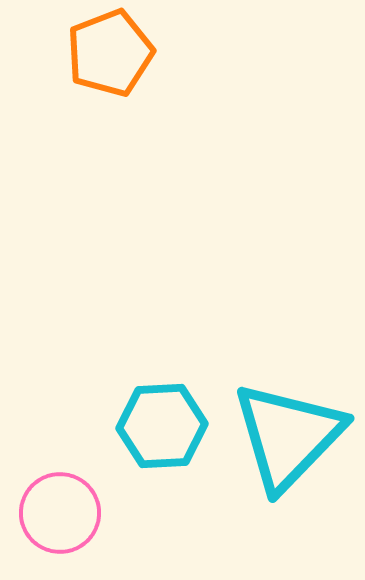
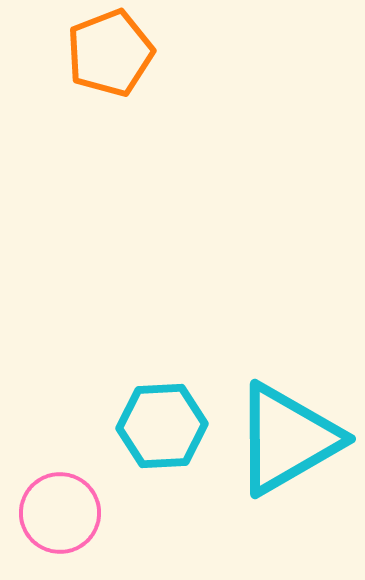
cyan triangle: moved 1 px left, 3 px down; rotated 16 degrees clockwise
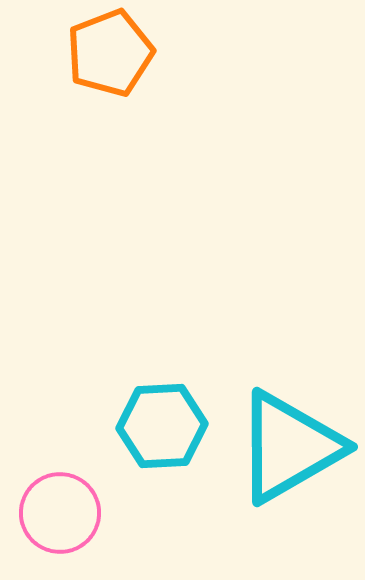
cyan triangle: moved 2 px right, 8 px down
